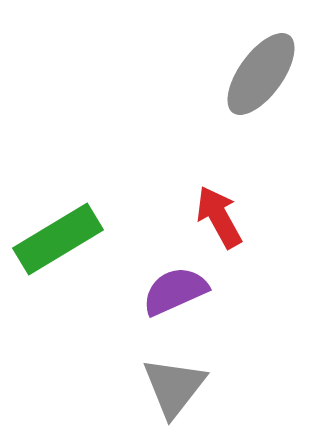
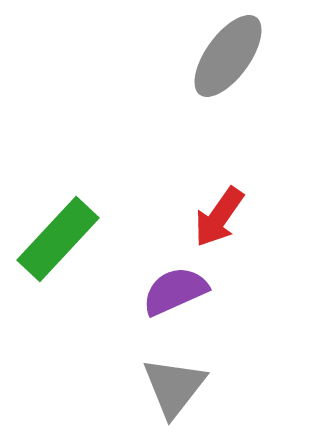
gray ellipse: moved 33 px left, 18 px up
red arrow: rotated 116 degrees counterclockwise
green rectangle: rotated 16 degrees counterclockwise
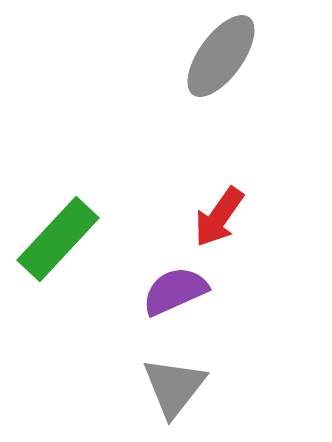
gray ellipse: moved 7 px left
